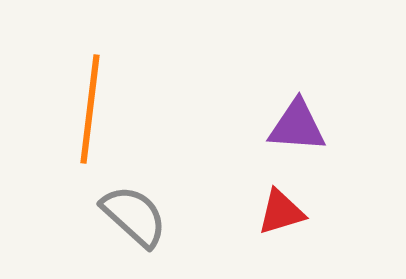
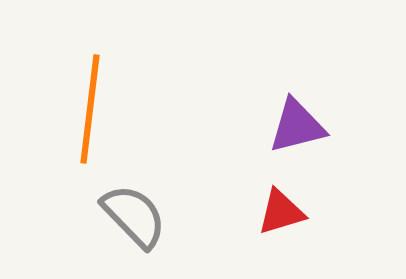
purple triangle: rotated 18 degrees counterclockwise
gray semicircle: rotated 4 degrees clockwise
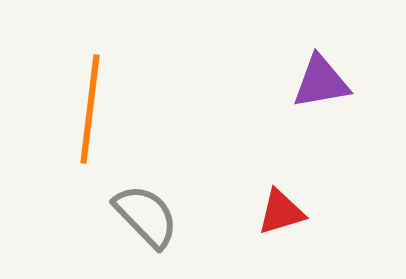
purple triangle: moved 24 px right, 44 px up; rotated 4 degrees clockwise
gray semicircle: moved 12 px right
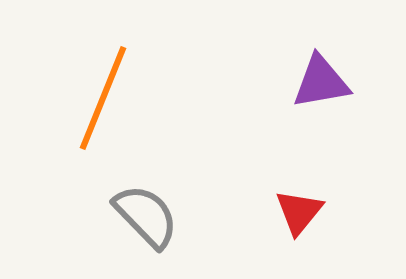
orange line: moved 13 px right, 11 px up; rotated 15 degrees clockwise
red triangle: moved 18 px right; rotated 34 degrees counterclockwise
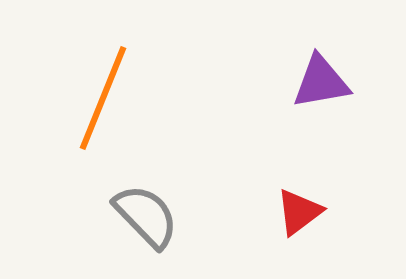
red triangle: rotated 14 degrees clockwise
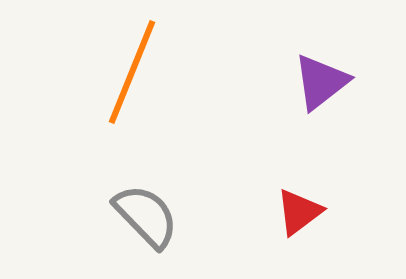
purple triangle: rotated 28 degrees counterclockwise
orange line: moved 29 px right, 26 px up
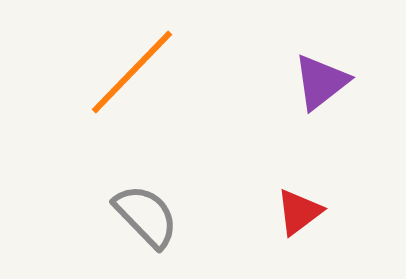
orange line: rotated 22 degrees clockwise
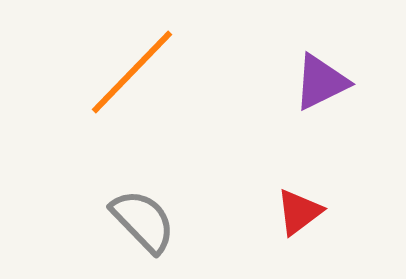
purple triangle: rotated 12 degrees clockwise
gray semicircle: moved 3 px left, 5 px down
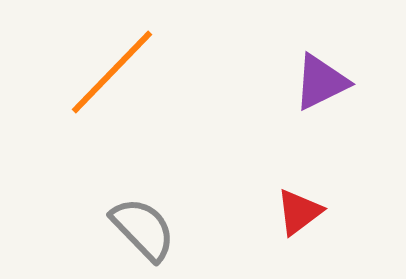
orange line: moved 20 px left
gray semicircle: moved 8 px down
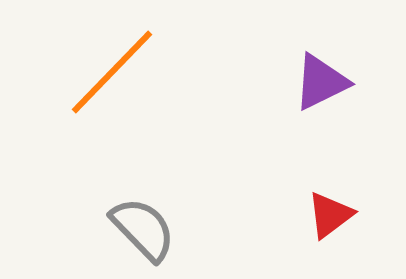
red triangle: moved 31 px right, 3 px down
